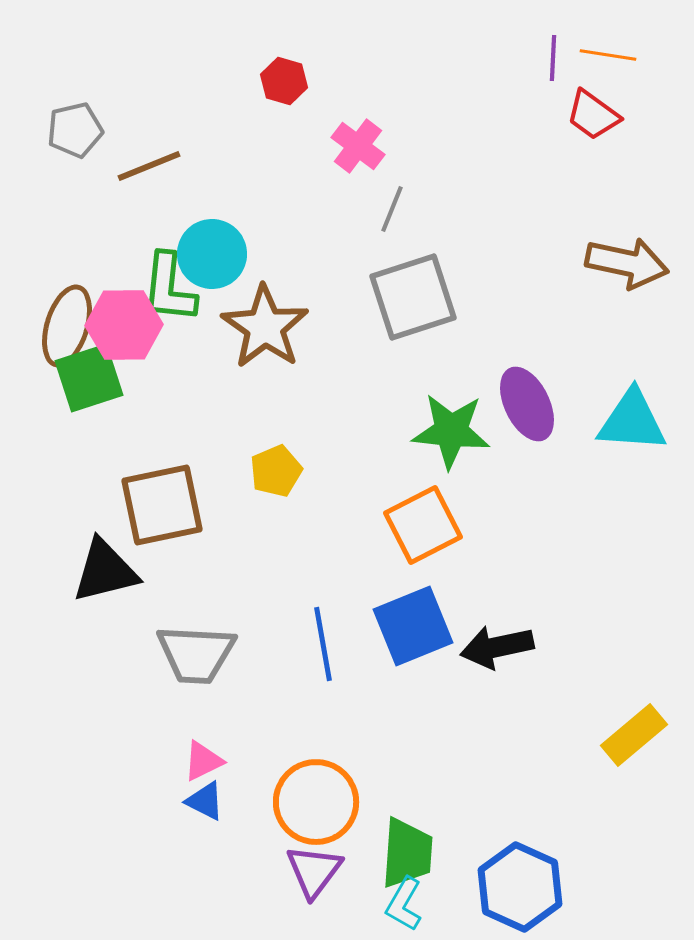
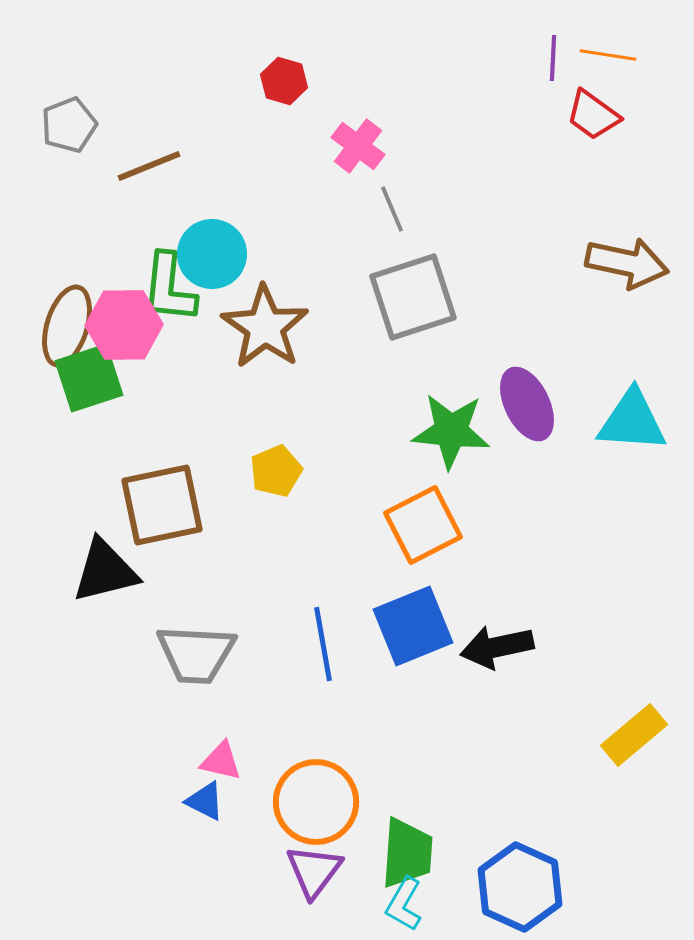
gray pentagon: moved 6 px left, 5 px up; rotated 8 degrees counterclockwise
gray line: rotated 45 degrees counterclockwise
pink triangle: moved 18 px right; rotated 39 degrees clockwise
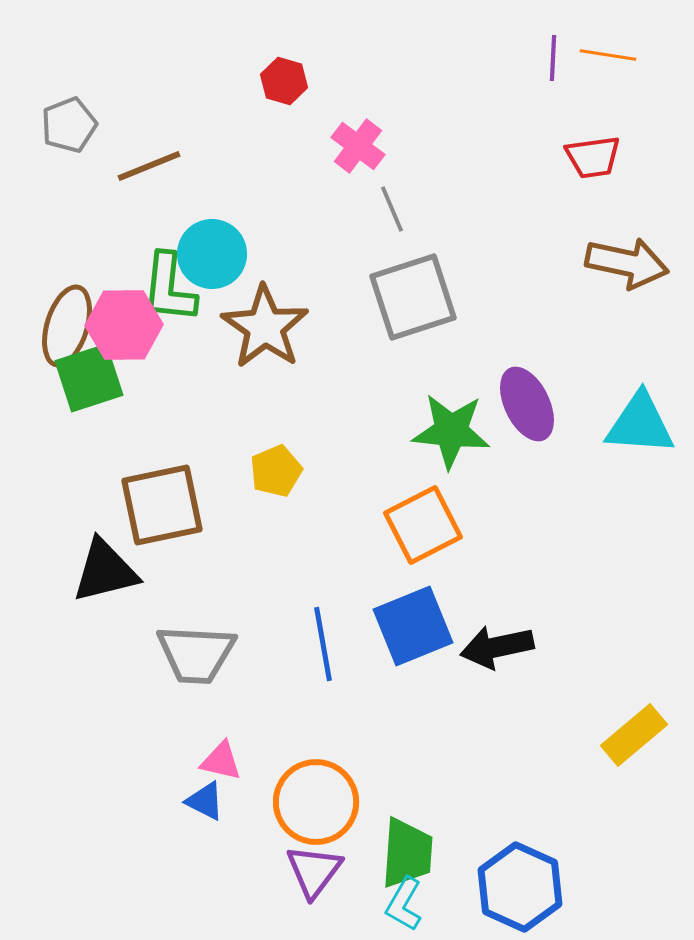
red trapezoid: moved 42 px down; rotated 44 degrees counterclockwise
cyan triangle: moved 8 px right, 3 px down
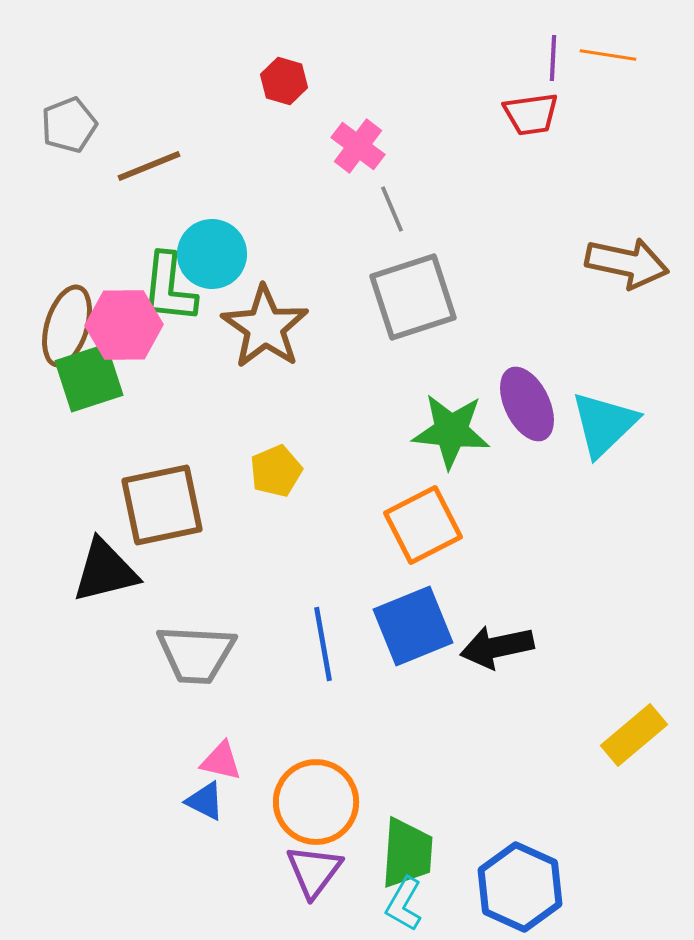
red trapezoid: moved 62 px left, 43 px up
cyan triangle: moved 36 px left; rotated 48 degrees counterclockwise
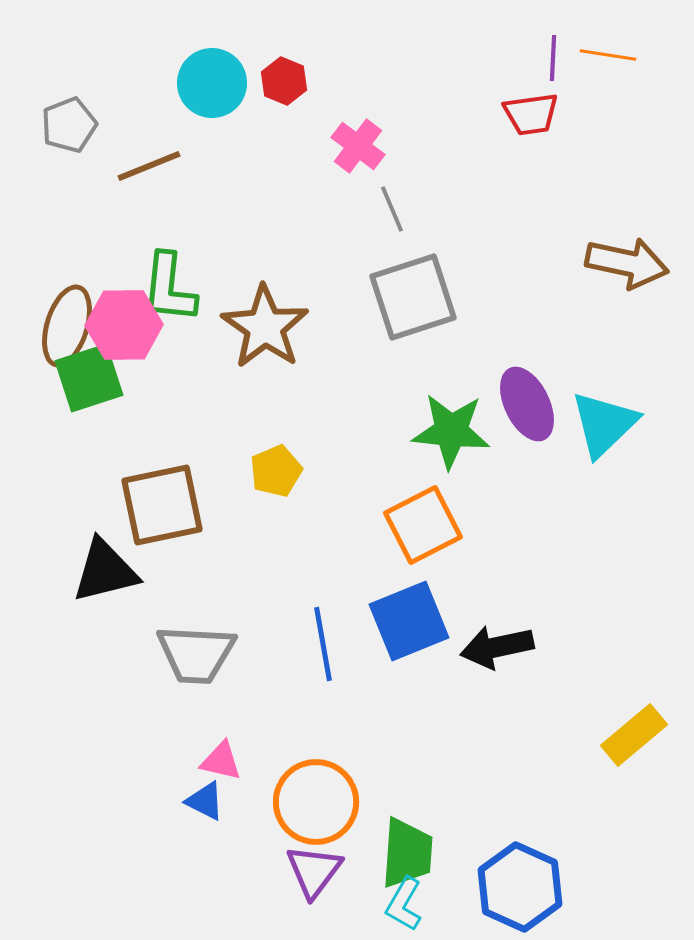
red hexagon: rotated 6 degrees clockwise
cyan circle: moved 171 px up
blue square: moved 4 px left, 5 px up
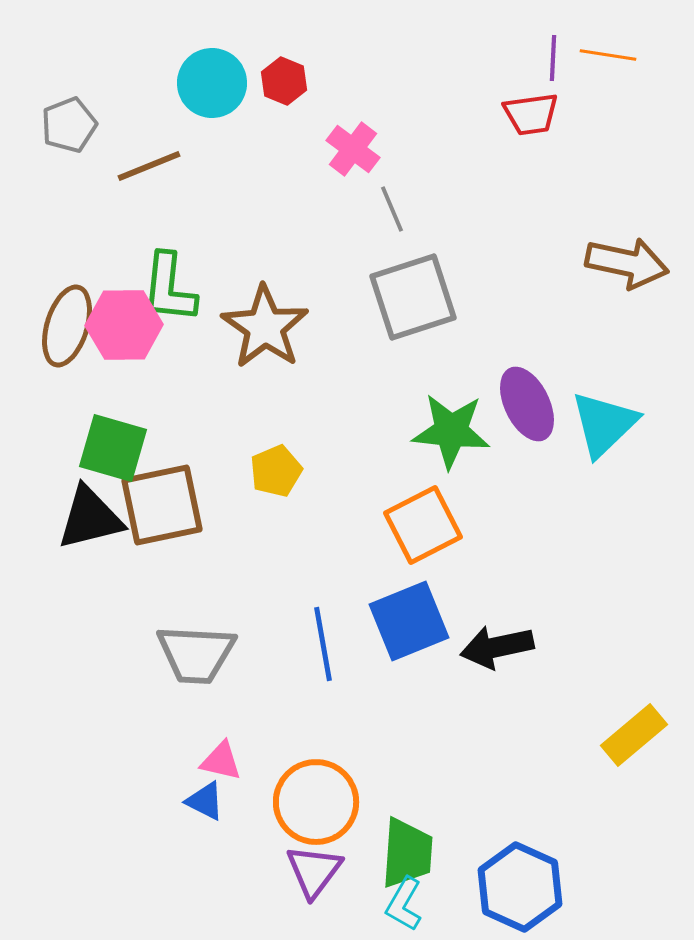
pink cross: moved 5 px left, 3 px down
green square: moved 24 px right, 70 px down; rotated 34 degrees clockwise
black triangle: moved 15 px left, 53 px up
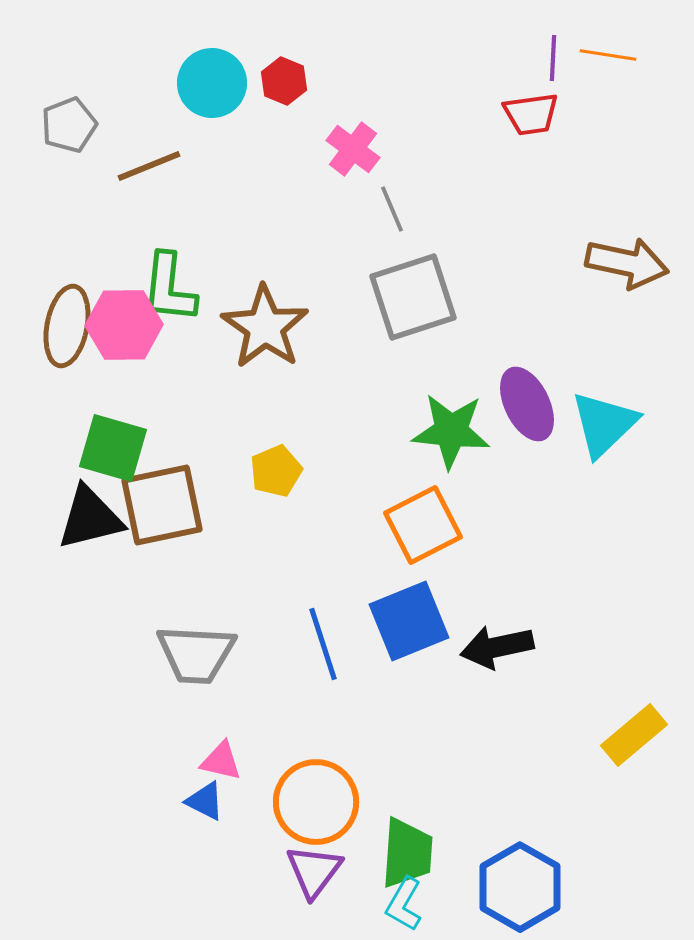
brown ellipse: rotated 6 degrees counterclockwise
blue line: rotated 8 degrees counterclockwise
blue hexagon: rotated 6 degrees clockwise
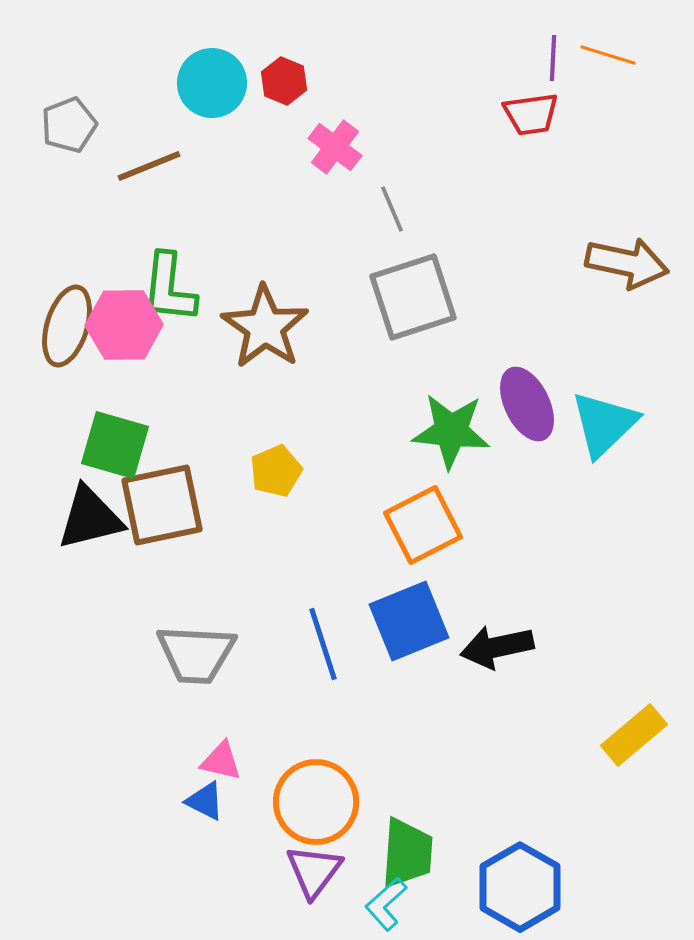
orange line: rotated 8 degrees clockwise
pink cross: moved 18 px left, 2 px up
brown ellipse: rotated 6 degrees clockwise
green square: moved 2 px right, 3 px up
cyan L-shape: moved 18 px left; rotated 18 degrees clockwise
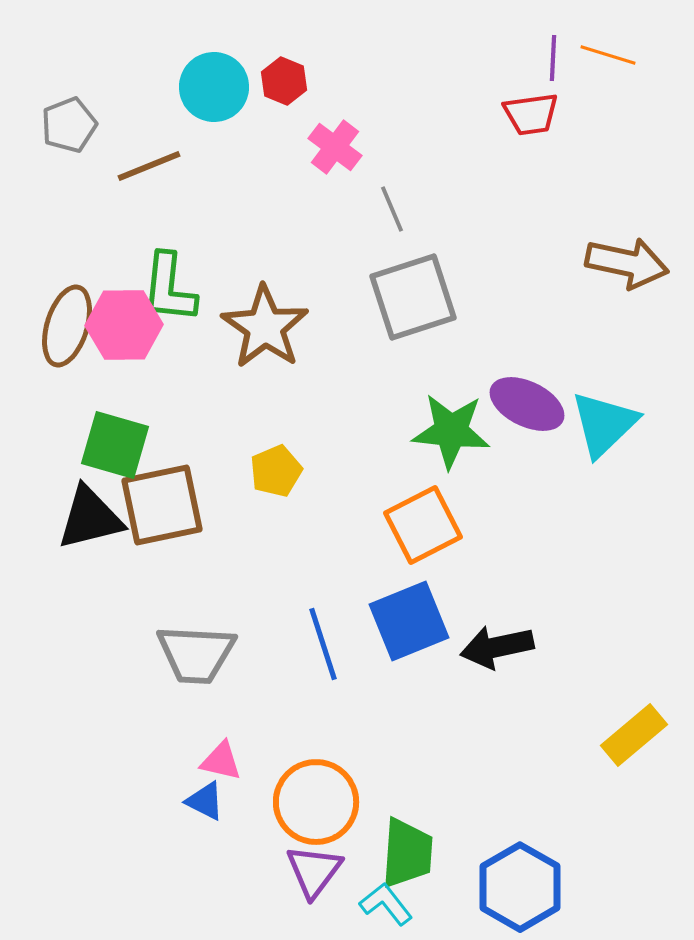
cyan circle: moved 2 px right, 4 px down
purple ellipse: rotated 38 degrees counterclockwise
cyan L-shape: rotated 94 degrees clockwise
